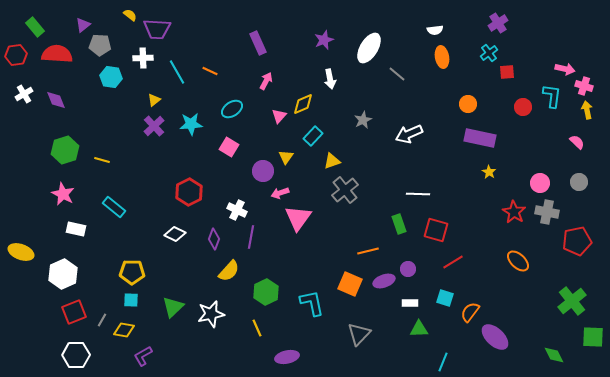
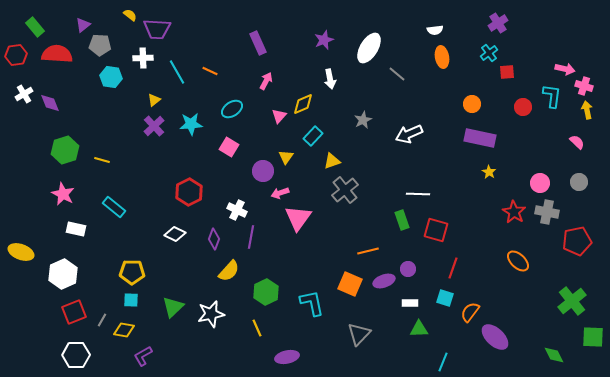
purple diamond at (56, 100): moved 6 px left, 3 px down
orange circle at (468, 104): moved 4 px right
green rectangle at (399, 224): moved 3 px right, 4 px up
red line at (453, 262): moved 6 px down; rotated 40 degrees counterclockwise
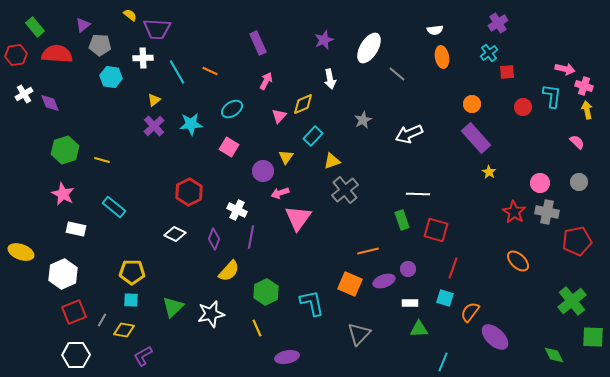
purple rectangle at (480, 138): moved 4 px left; rotated 36 degrees clockwise
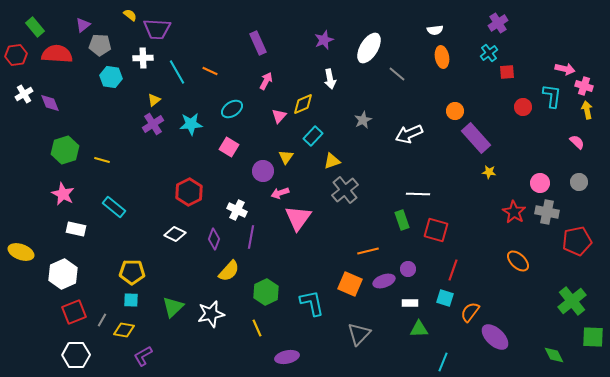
orange circle at (472, 104): moved 17 px left, 7 px down
purple cross at (154, 126): moved 1 px left, 2 px up; rotated 10 degrees clockwise
yellow star at (489, 172): rotated 24 degrees counterclockwise
red line at (453, 268): moved 2 px down
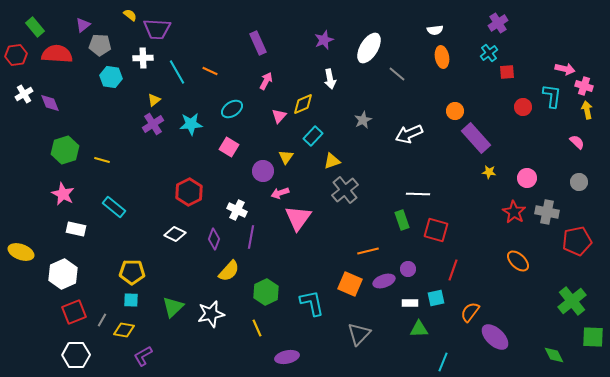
pink circle at (540, 183): moved 13 px left, 5 px up
cyan square at (445, 298): moved 9 px left; rotated 30 degrees counterclockwise
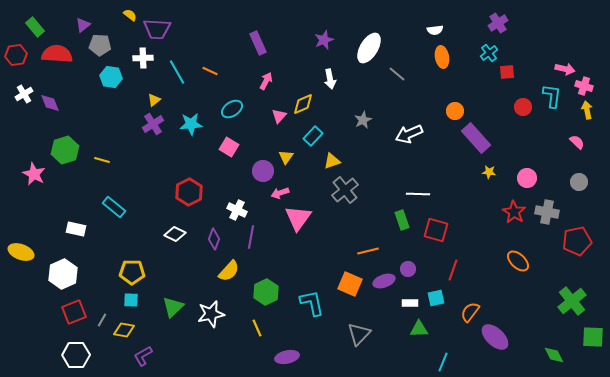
pink star at (63, 194): moved 29 px left, 20 px up
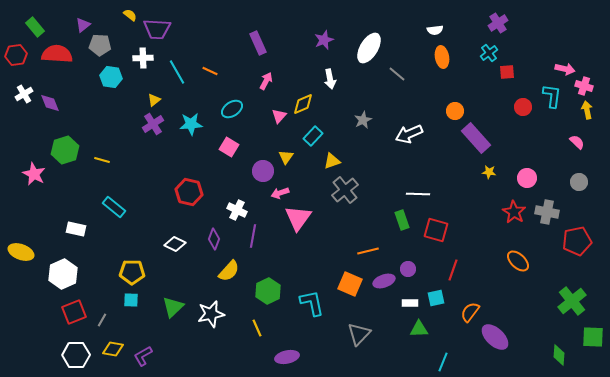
red hexagon at (189, 192): rotated 20 degrees counterclockwise
white diamond at (175, 234): moved 10 px down
purple line at (251, 237): moved 2 px right, 1 px up
green hexagon at (266, 292): moved 2 px right, 1 px up
yellow diamond at (124, 330): moved 11 px left, 19 px down
green diamond at (554, 355): moved 5 px right; rotated 30 degrees clockwise
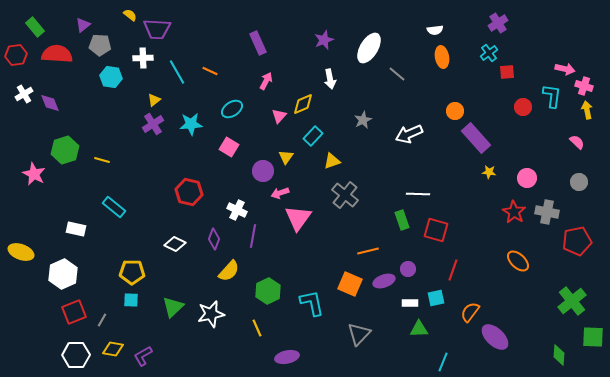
gray cross at (345, 190): moved 5 px down; rotated 12 degrees counterclockwise
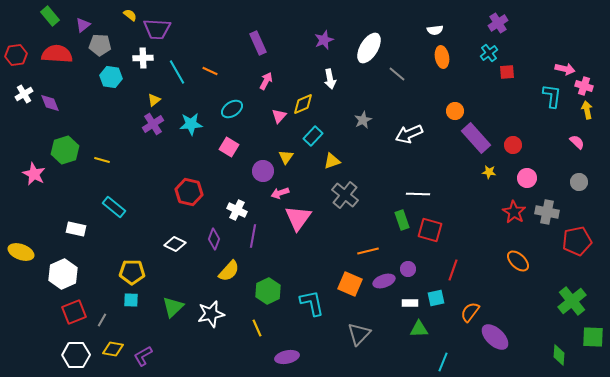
green rectangle at (35, 27): moved 15 px right, 11 px up
red circle at (523, 107): moved 10 px left, 38 px down
red square at (436, 230): moved 6 px left
